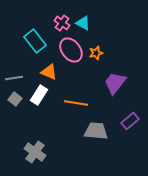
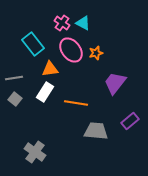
cyan rectangle: moved 2 px left, 3 px down
orange triangle: moved 1 px right, 3 px up; rotated 30 degrees counterclockwise
white rectangle: moved 6 px right, 3 px up
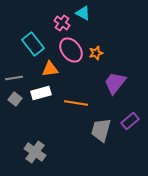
cyan triangle: moved 10 px up
white rectangle: moved 4 px left, 1 px down; rotated 42 degrees clockwise
gray trapezoid: moved 5 px right, 1 px up; rotated 80 degrees counterclockwise
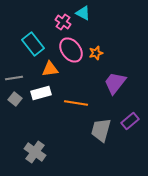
pink cross: moved 1 px right, 1 px up
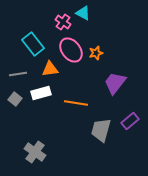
gray line: moved 4 px right, 4 px up
